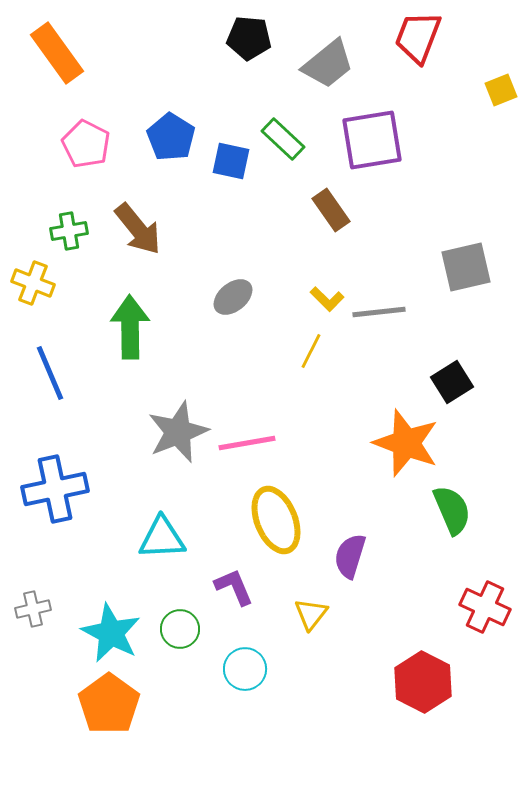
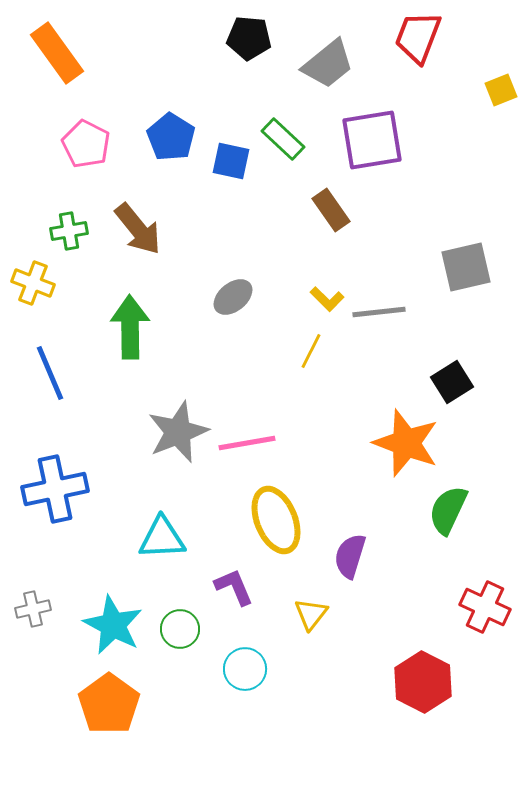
green semicircle: moved 4 px left; rotated 132 degrees counterclockwise
cyan star: moved 2 px right, 8 px up
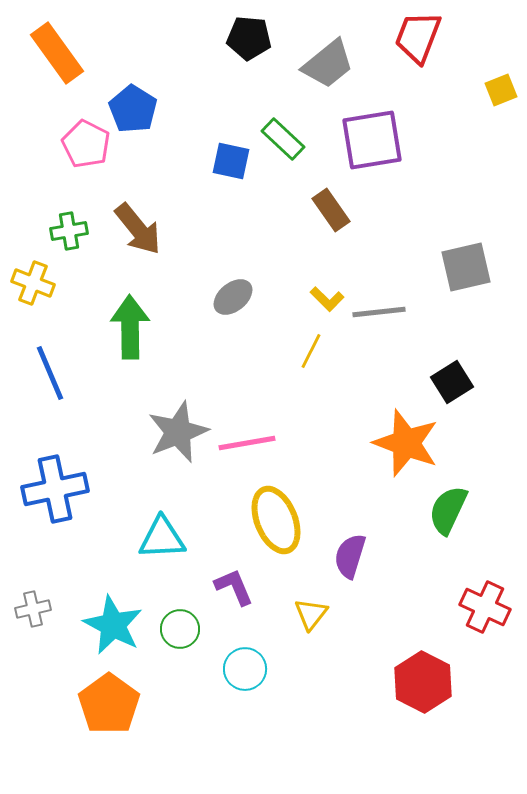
blue pentagon: moved 38 px left, 28 px up
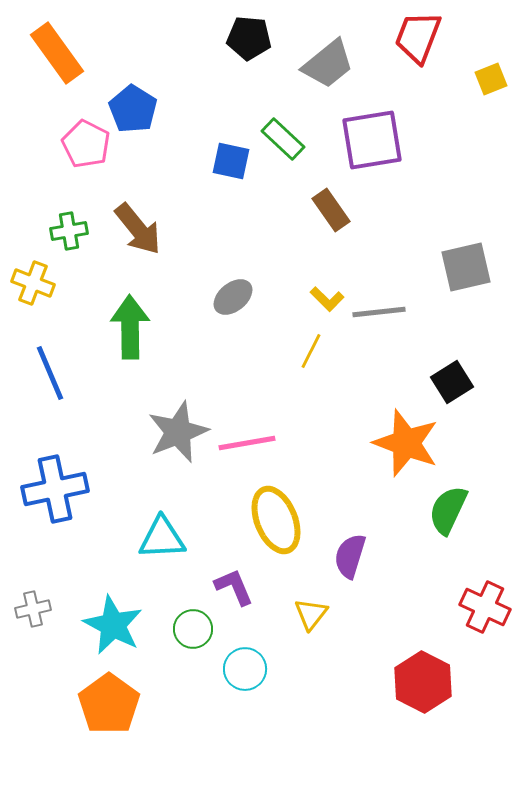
yellow square: moved 10 px left, 11 px up
green circle: moved 13 px right
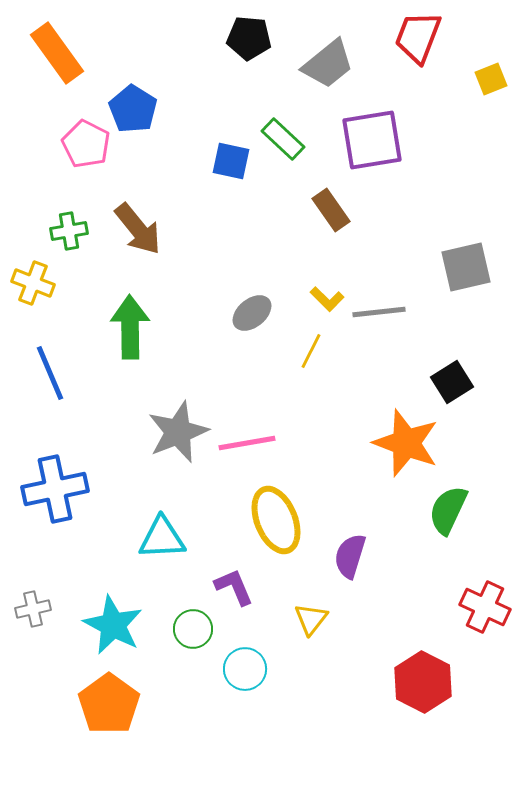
gray ellipse: moved 19 px right, 16 px down
yellow triangle: moved 5 px down
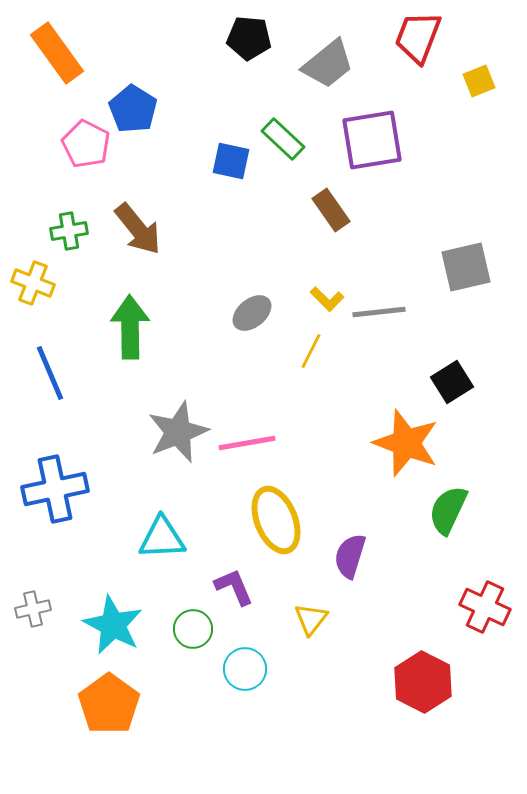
yellow square: moved 12 px left, 2 px down
